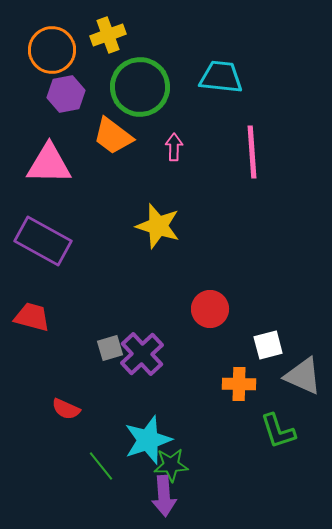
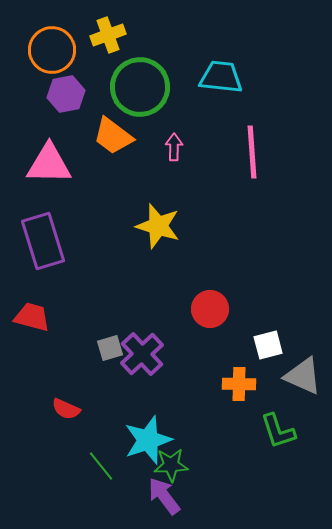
purple rectangle: rotated 44 degrees clockwise
purple arrow: rotated 147 degrees clockwise
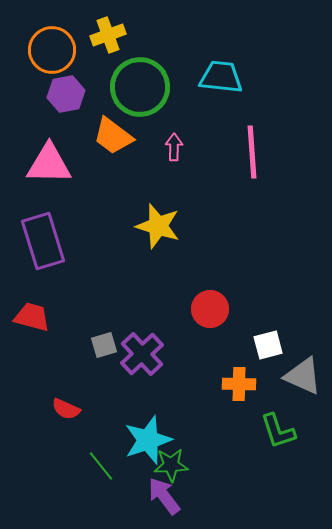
gray square: moved 6 px left, 3 px up
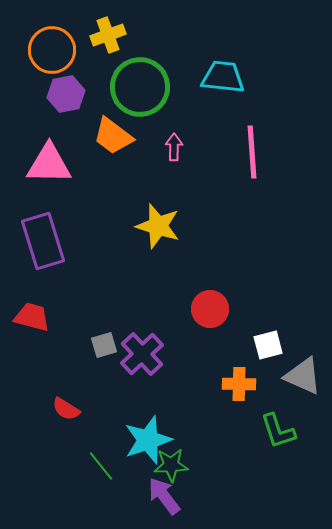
cyan trapezoid: moved 2 px right
red semicircle: rotated 8 degrees clockwise
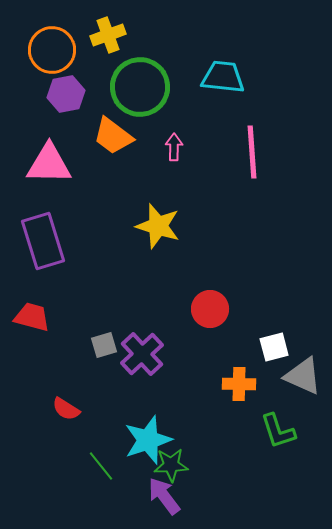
white square: moved 6 px right, 2 px down
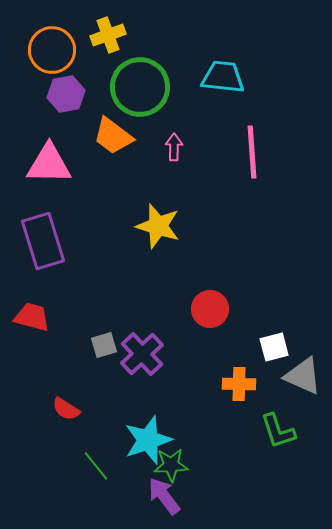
green line: moved 5 px left
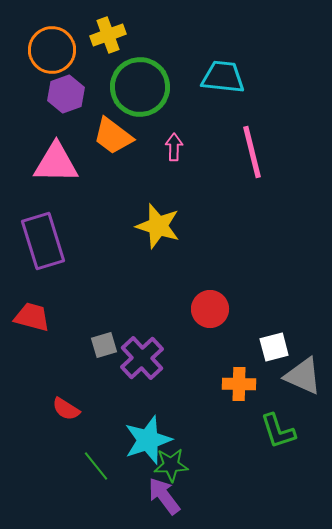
purple hexagon: rotated 9 degrees counterclockwise
pink line: rotated 10 degrees counterclockwise
pink triangle: moved 7 px right, 1 px up
purple cross: moved 4 px down
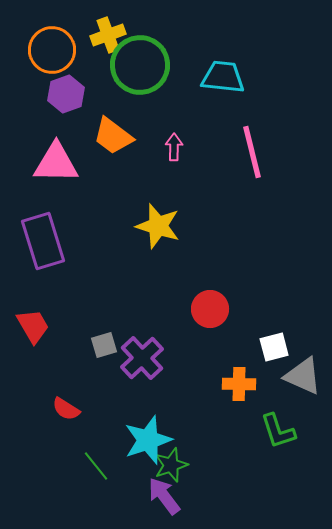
green circle: moved 22 px up
red trapezoid: moved 1 px right, 9 px down; rotated 45 degrees clockwise
green star: rotated 16 degrees counterclockwise
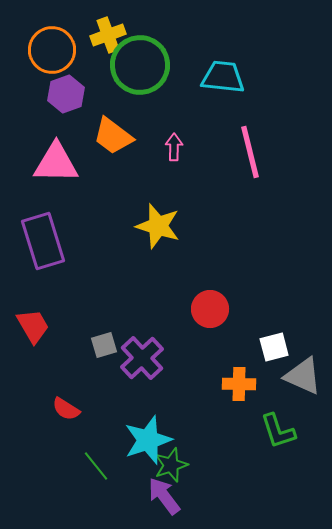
pink line: moved 2 px left
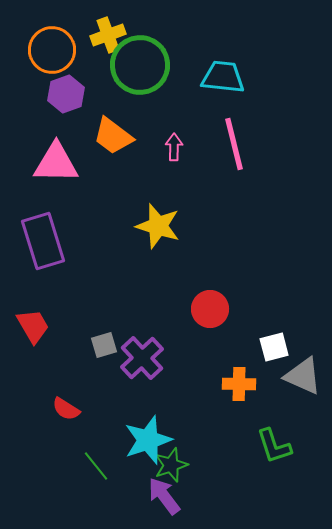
pink line: moved 16 px left, 8 px up
green L-shape: moved 4 px left, 15 px down
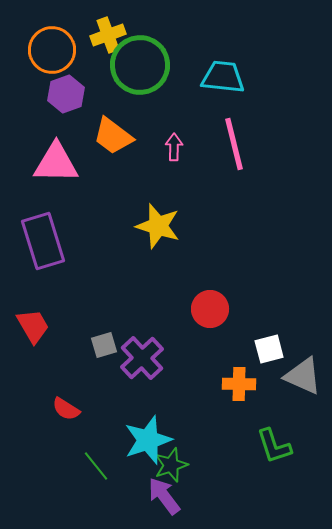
white square: moved 5 px left, 2 px down
